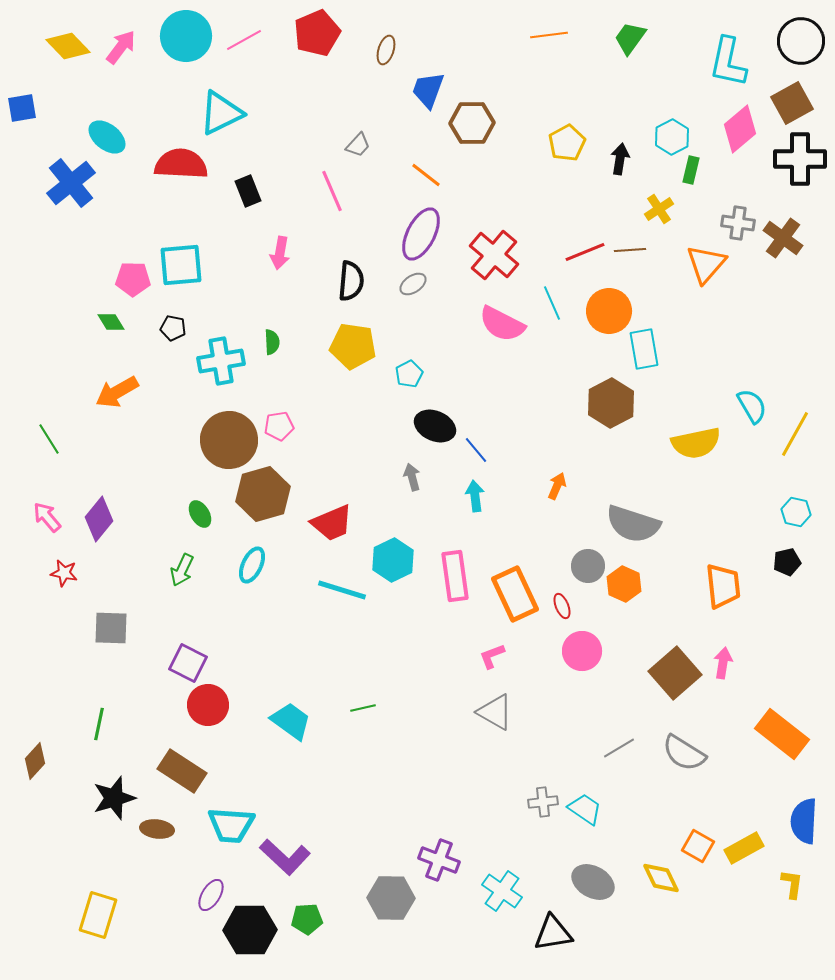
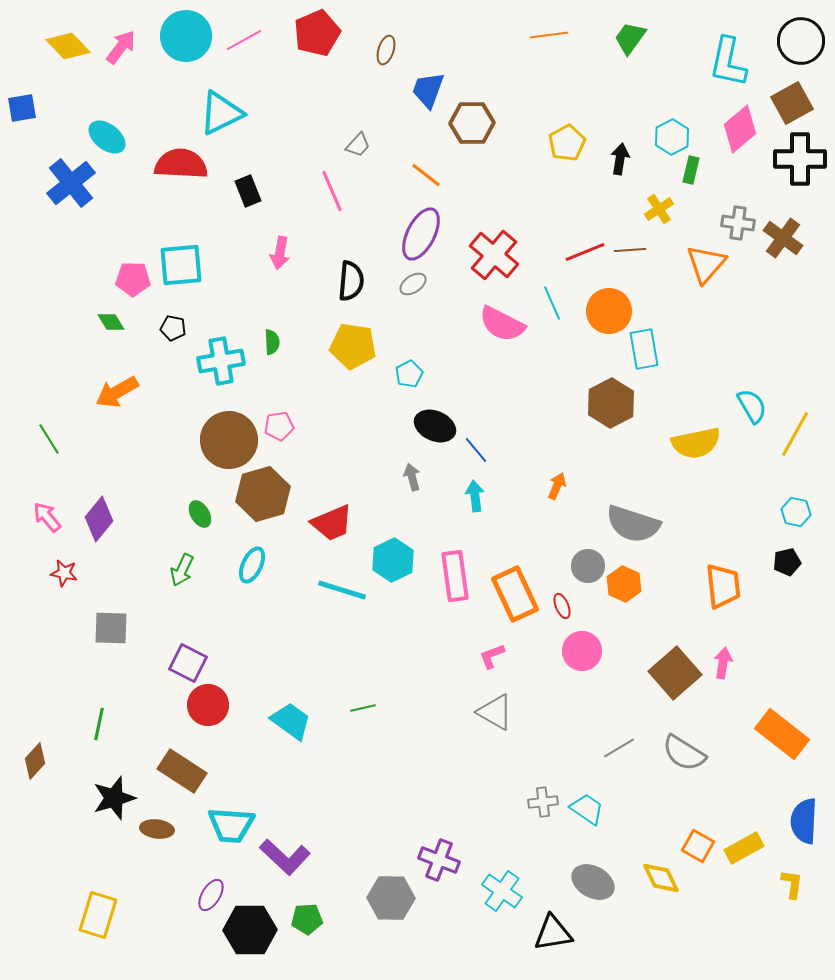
cyan trapezoid at (585, 809): moved 2 px right
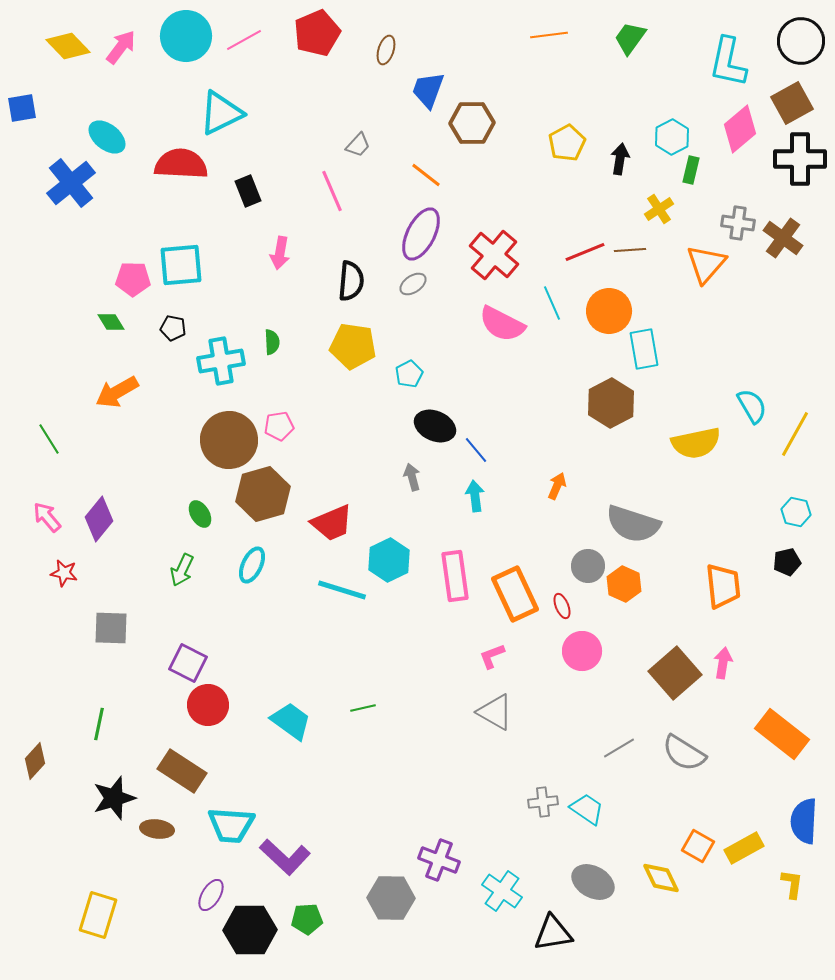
cyan hexagon at (393, 560): moved 4 px left
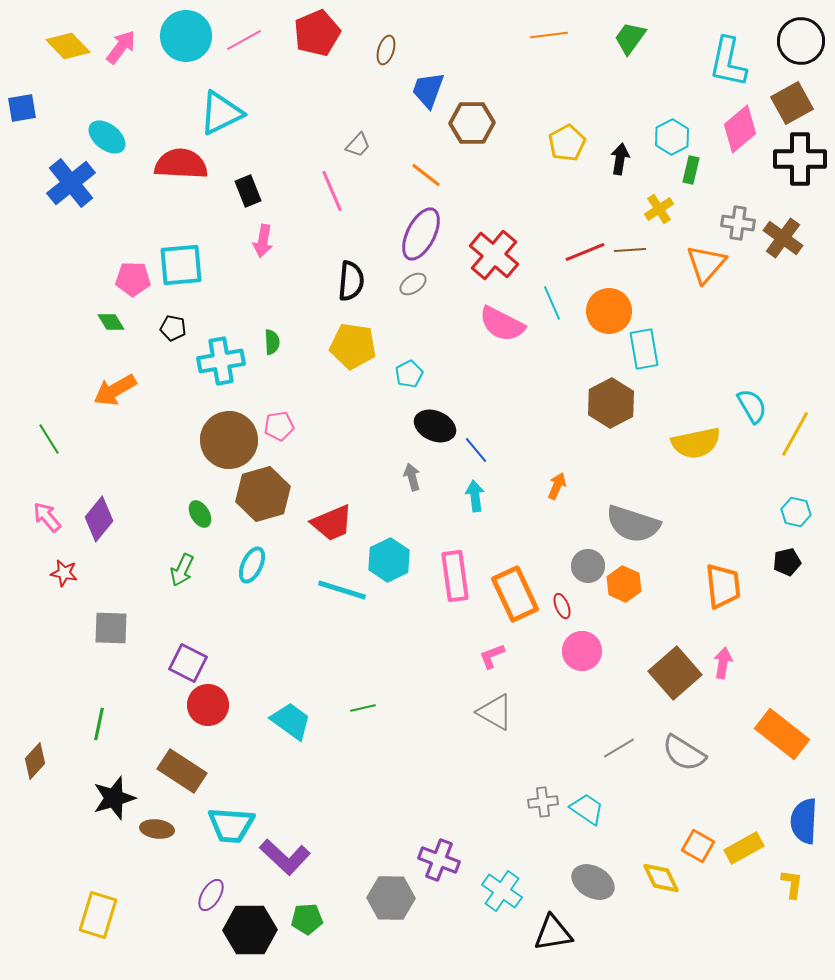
pink arrow at (280, 253): moved 17 px left, 12 px up
orange arrow at (117, 392): moved 2 px left, 2 px up
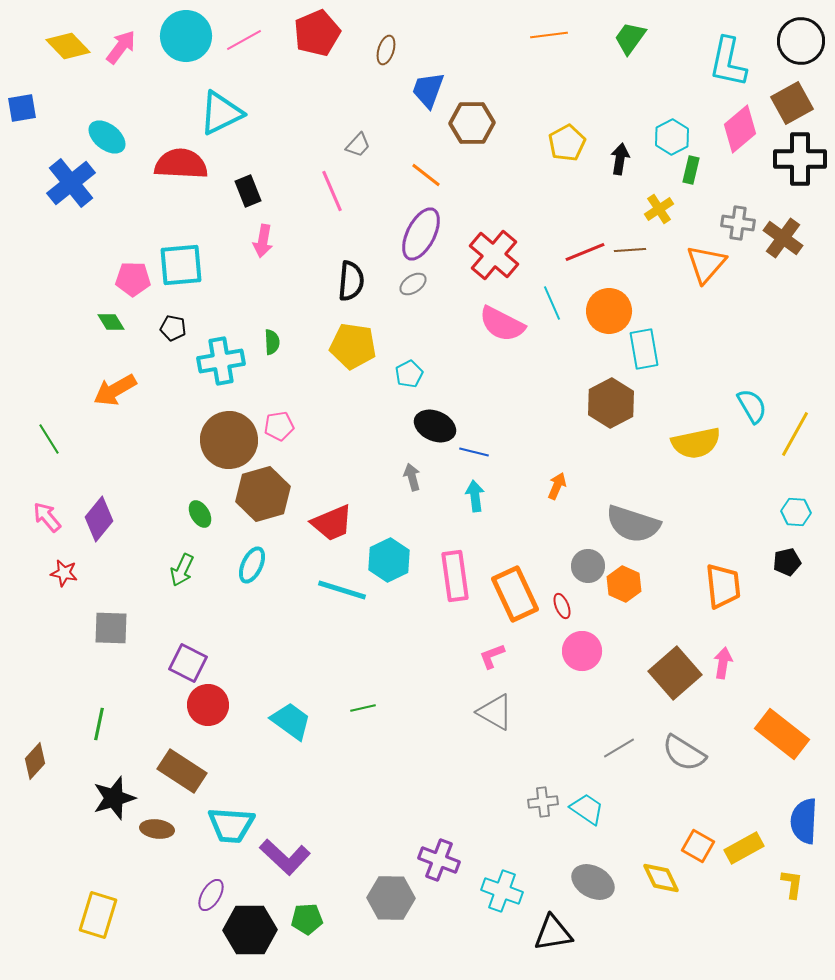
blue line at (476, 450): moved 2 px left, 2 px down; rotated 36 degrees counterclockwise
cyan hexagon at (796, 512): rotated 8 degrees counterclockwise
cyan cross at (502, 891): rotated 15 degrees counterclockwise
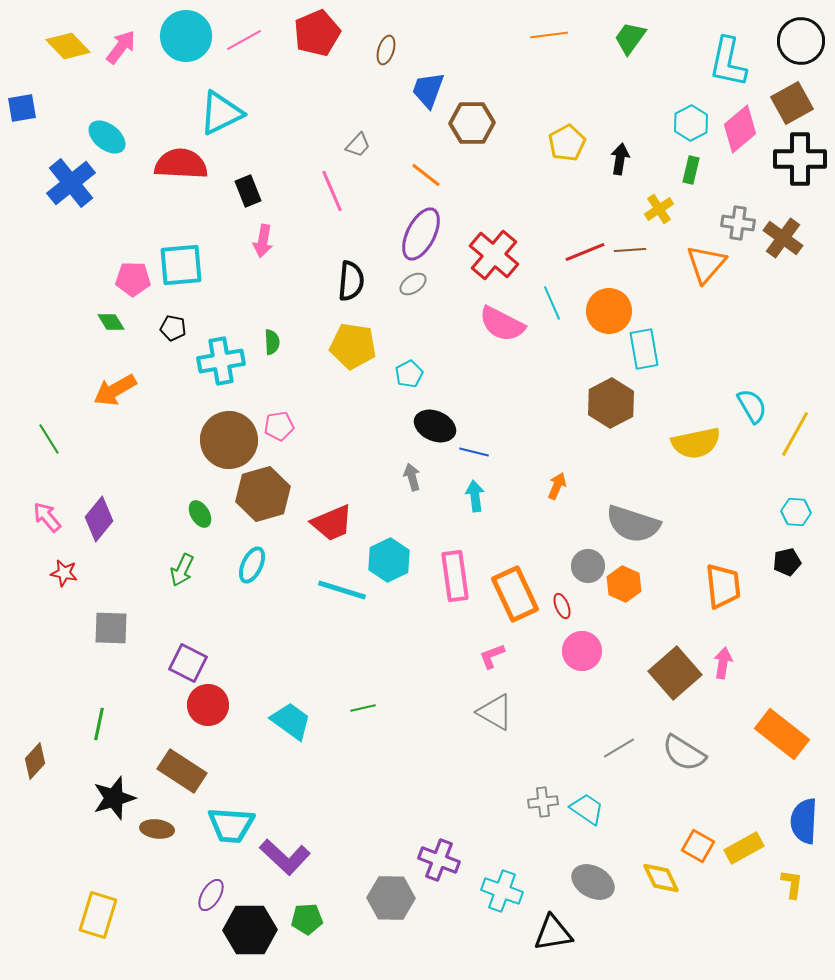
cyan hexagon at (672, 137): moved 19 px right, 14 px up
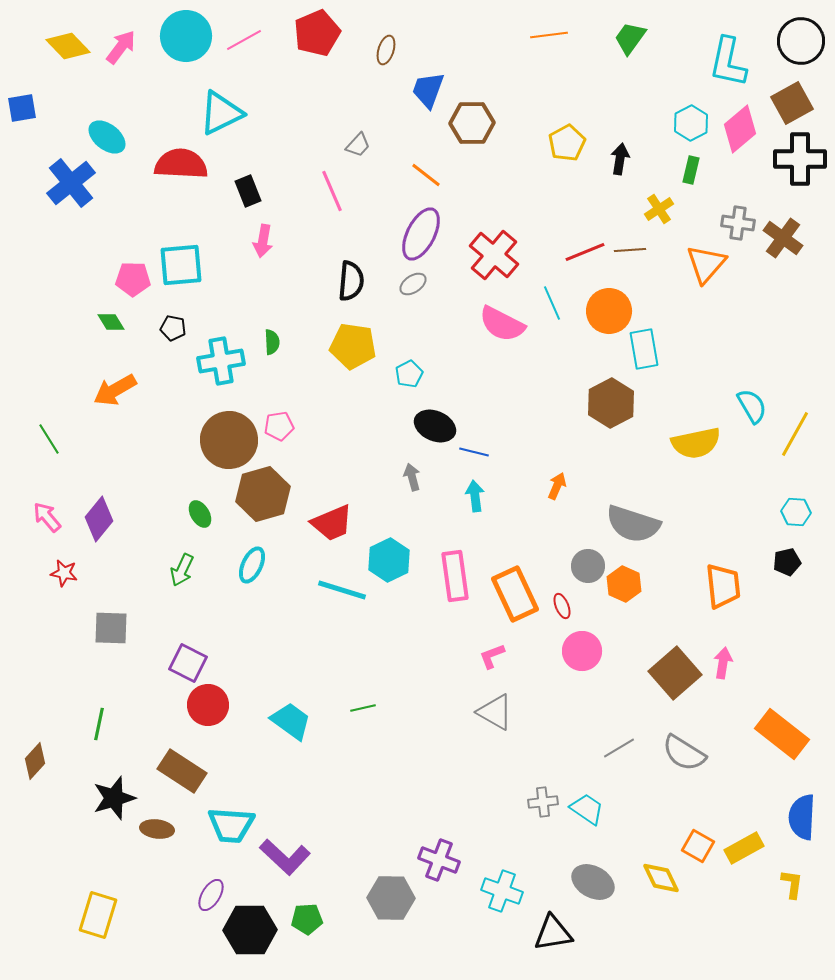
blue semicircle at (804, 821): moved 2 px left, 4 px up
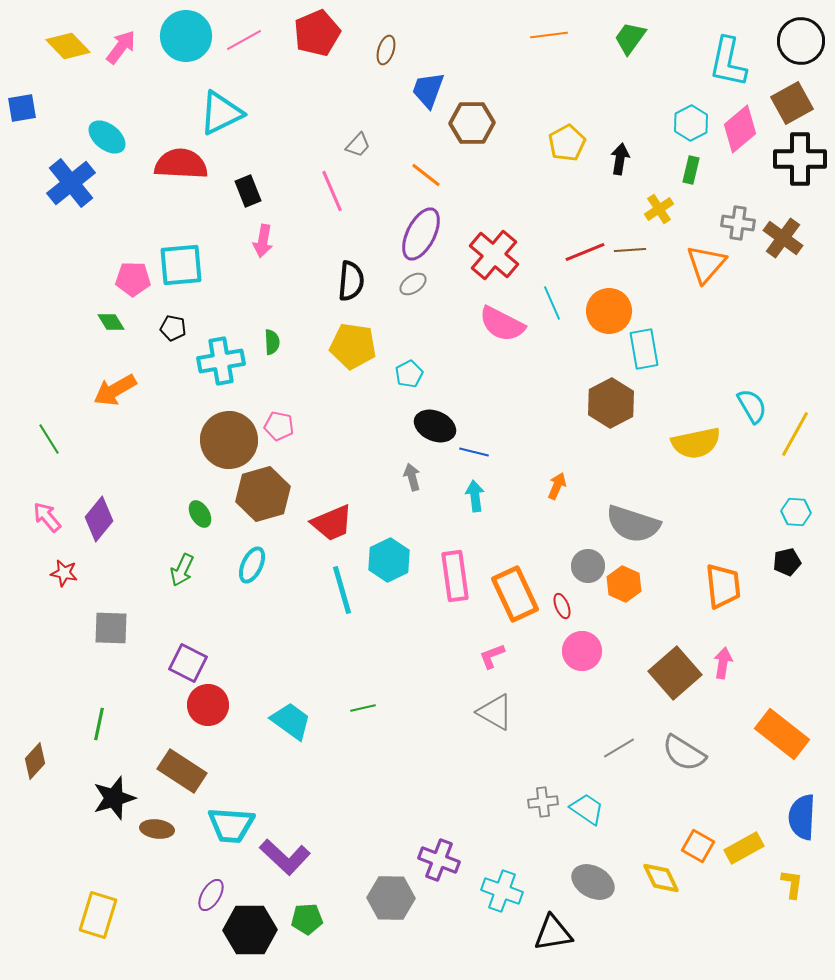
pink pentagon at (279, 426): rotated 20 degrees clockwise
cyan line at (342, 590): rotated 57 degrees clockwise
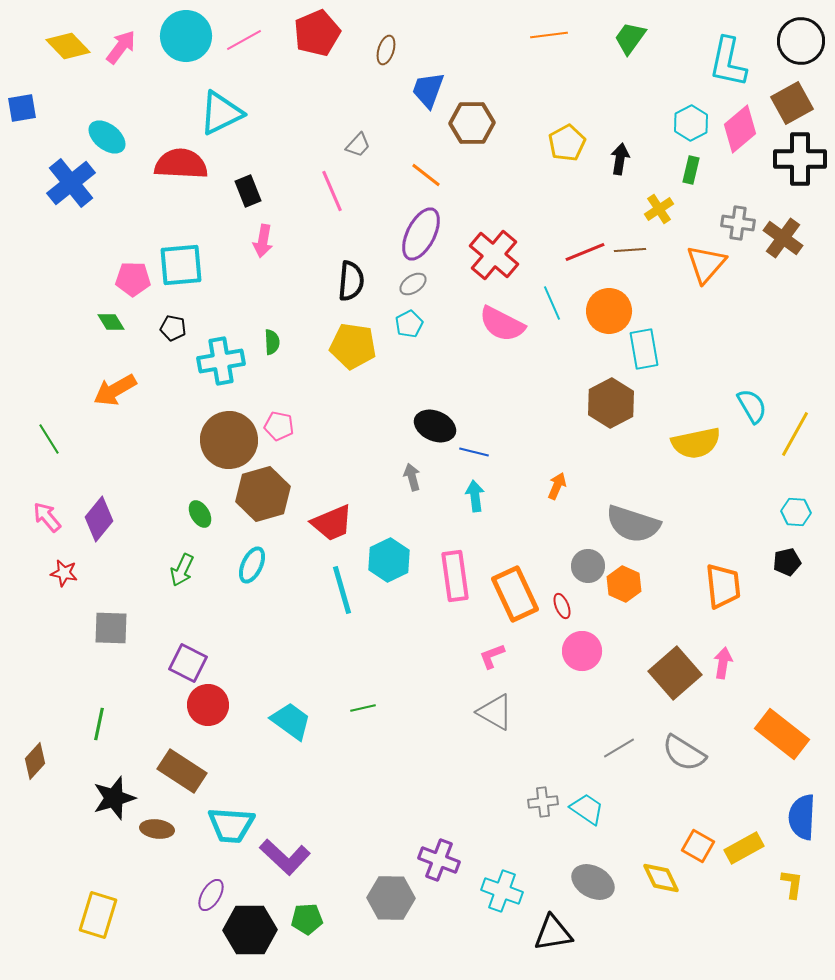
cyan pentagon at (409, 374): moved 50 px up
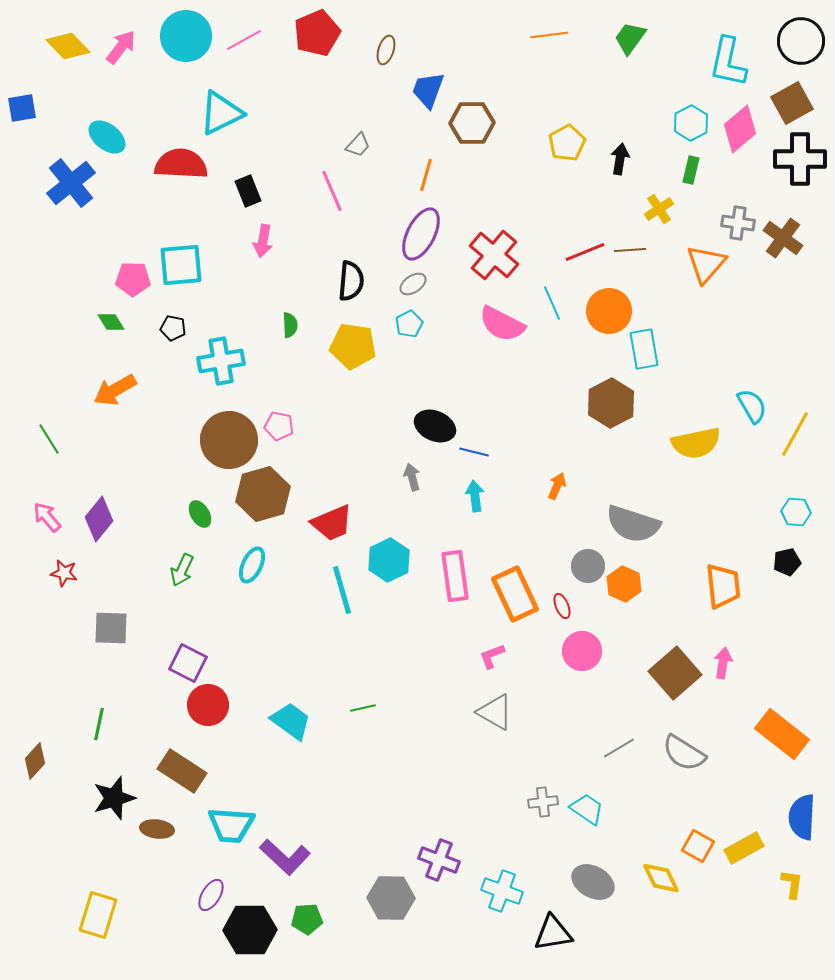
orange line at (426, 175): rotated 68 degrees clockwise
green semicircle at (272, 342): moved 18 px right, 17 px up
